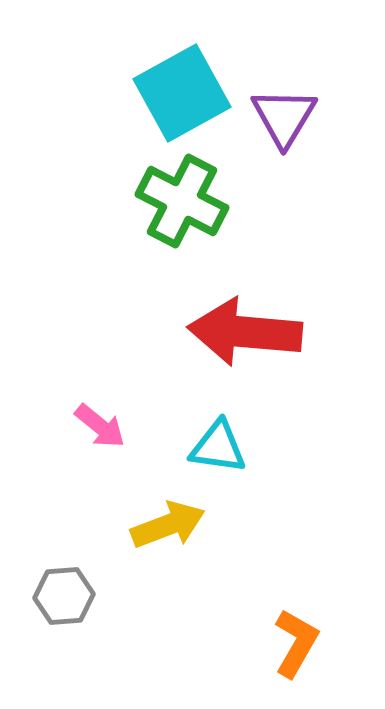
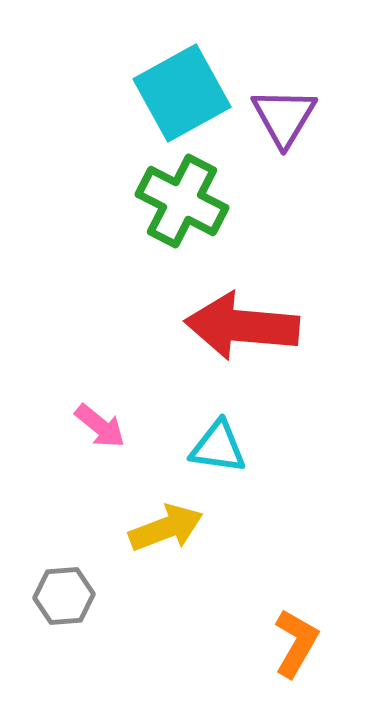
red arrow: moved 3 px left, 6 px up
yellow arrow: moved 2 px left, 3 px down
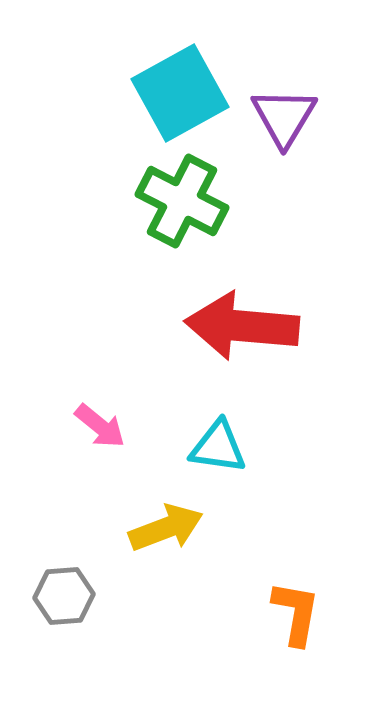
cyan square: moved 2 px left
orange L-shape: moved 30 px up; rotated 20 degrees counterclockwise
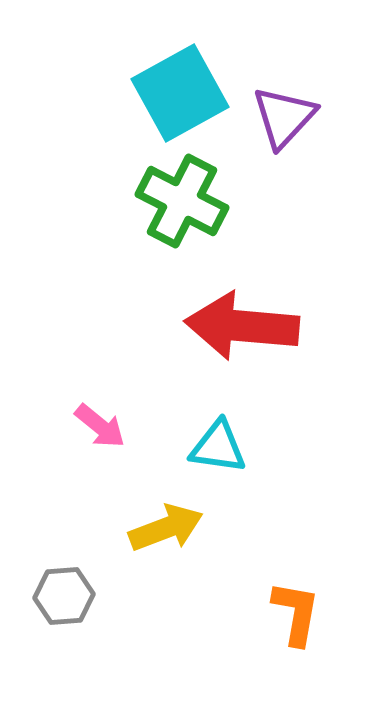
purple triangle: rotated 12 degrees clockwise
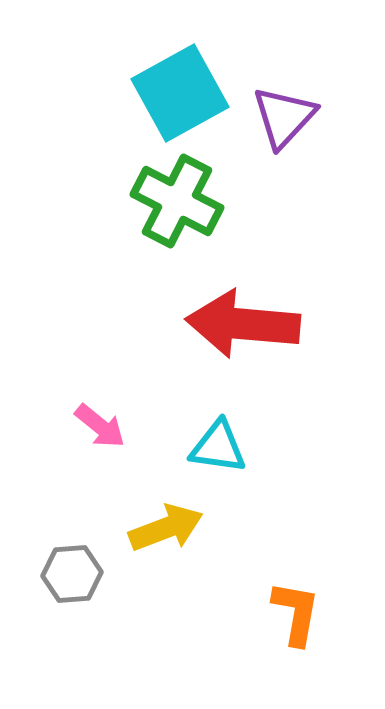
green cross: moved 5 px left
red arrow: moved 1 px right, 2 px up
gray hexagon: moved 8 px right, 22 px up
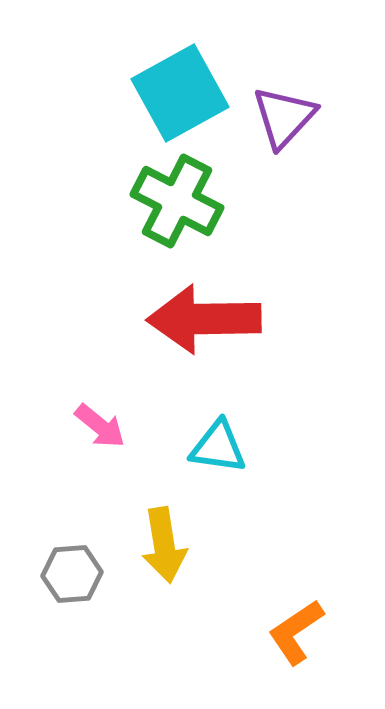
red arrow: moved 39 px left, 5 px up; rotated 6 degrees counterclockwise
yellow arrow: moved 2 px left, 17 px down; rotated 102 degrees clockwise
orange L-shape: moved 19 px down; rotated 134 degrees counterclockwise
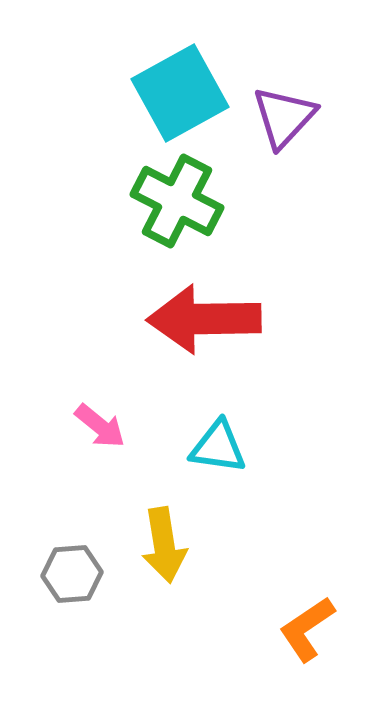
orange L-shape: moved 11 px right, 3 px up
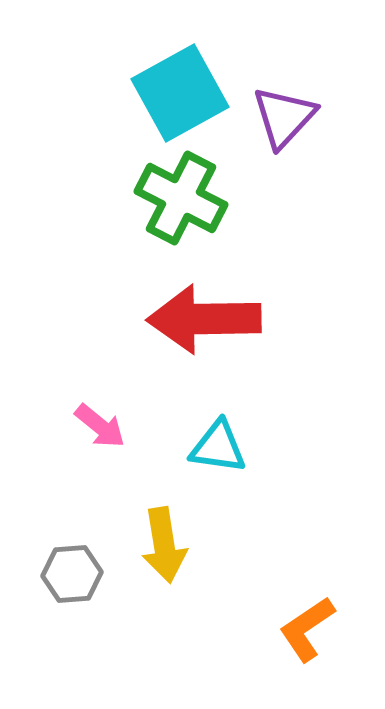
green cross: moved 4 px right, 3 px up
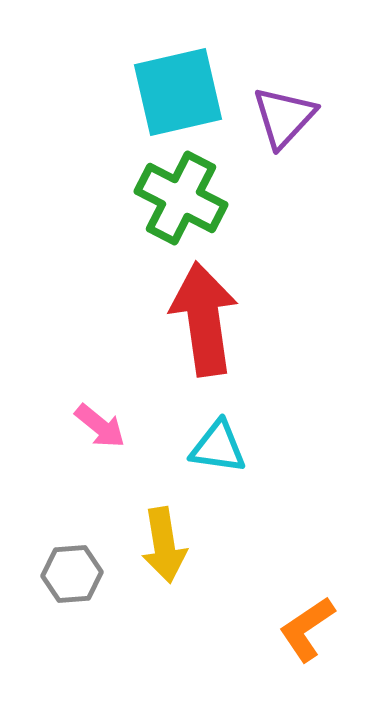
cyan square: moved 2 px left, 1 px up; rotated 16 degrees clockwise
red arrow: rotated 83 degrees clockwise
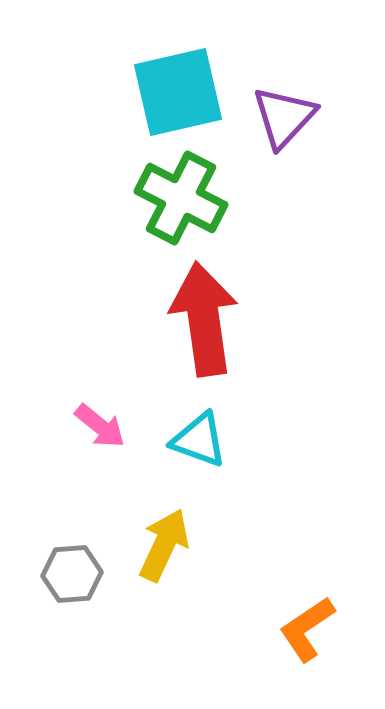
cyan triangle: moved 19 px left, 7 px up; rotated 12 degrees clockwise
yellow arrow: rotated 146 degrees counterclockwise
